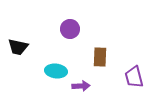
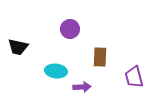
purple arrow: moved 1 px right, 1 px down
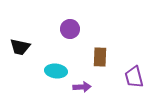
black trapezoid: moved 2 px right
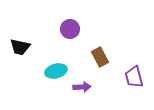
brown rectangle: rotated 30 degrees counterclockwise
cyan ellipse: rotated 20 degrees counterclockwise
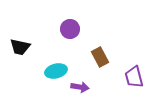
purple arrow: moved 2 px left; rotated 12 degrees clockwise
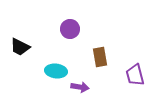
black trapezoid: rotated 15 degrees clockwise
brown rectangle: rotated 18 degrees clockwise
cyan ellipse: rotated 20 degrees clockwise
purple trapezoid: moved 1 px right, 2 px up
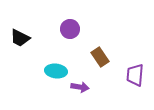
black trapezoid: moved 9 px up
brown rectangle: rotated 24 degrees counterclockwise
purple trapezoid: rotated 20 degrees clockwise
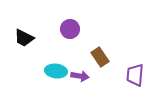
black trapezoid: moved 4 px right
purple arrow: moved 11 px up
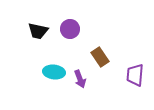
black trapezoid: moved 14 px right, 7 px up; rotated 15 degrees counterclockwise
cyan ellipse: moved 2 px left, 1 px down
purple arrow: moved 3 px down; rotated 60 degrees clockwise
